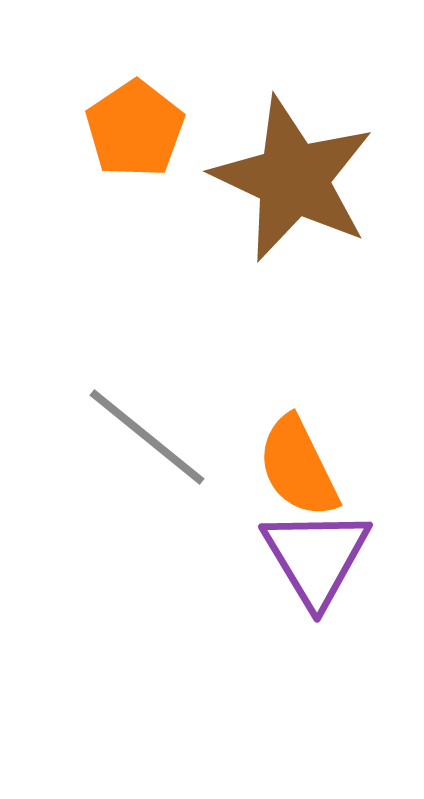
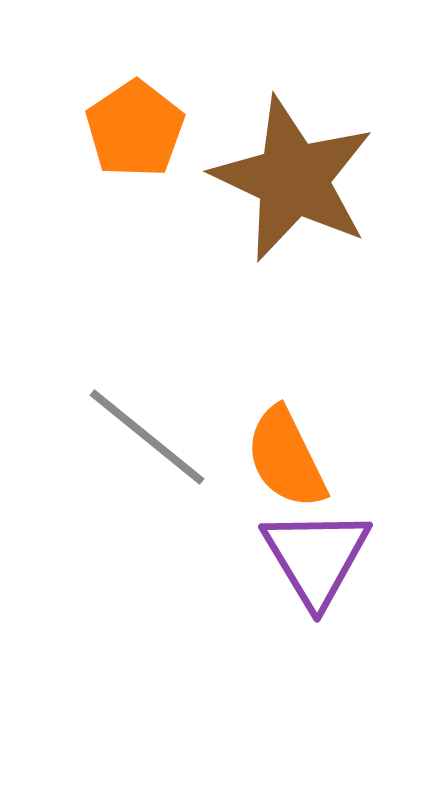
orange semicircle: moved 12 px left, 9 px up
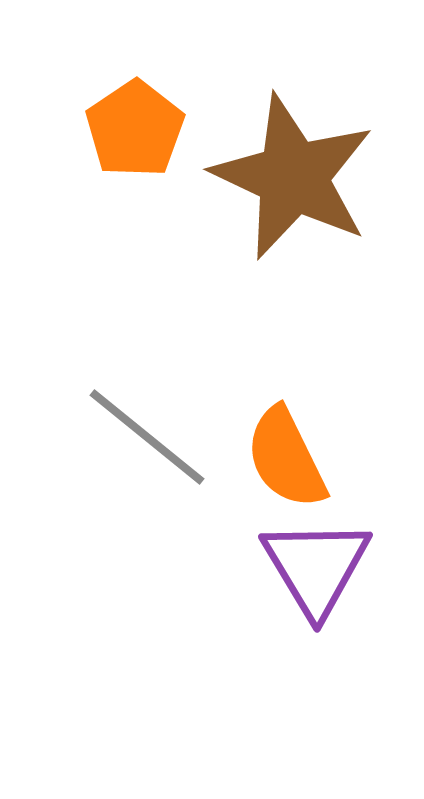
brown star: moved 2 px up
purple triangle: moved 10 px down
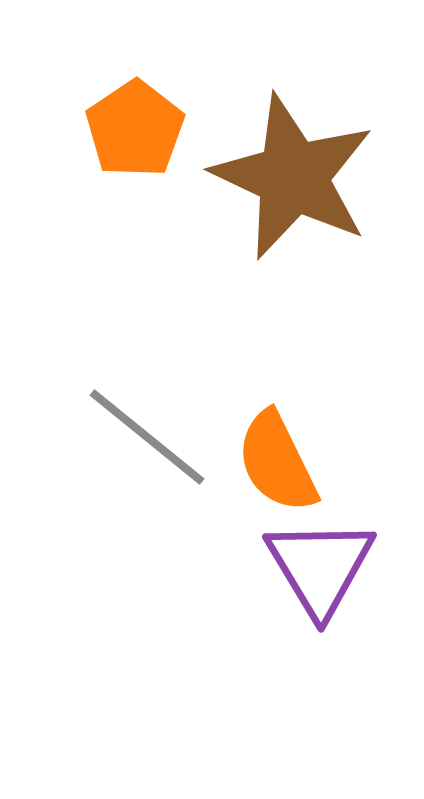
orange semicircle: moved 9 px left, 4 px down
purple triangle: moved 4 px right
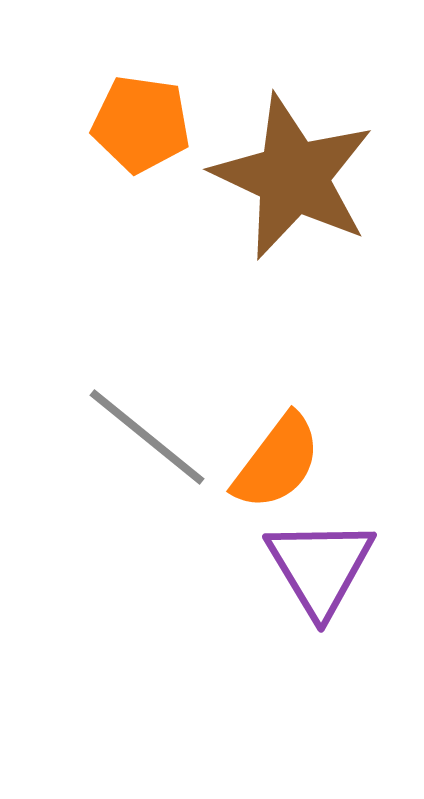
orange pentagon: moved 6 px right, 5 px up; rotated 30 degrees counterclockwise
orange semicircle: rotated 117 degrees counterclockwise
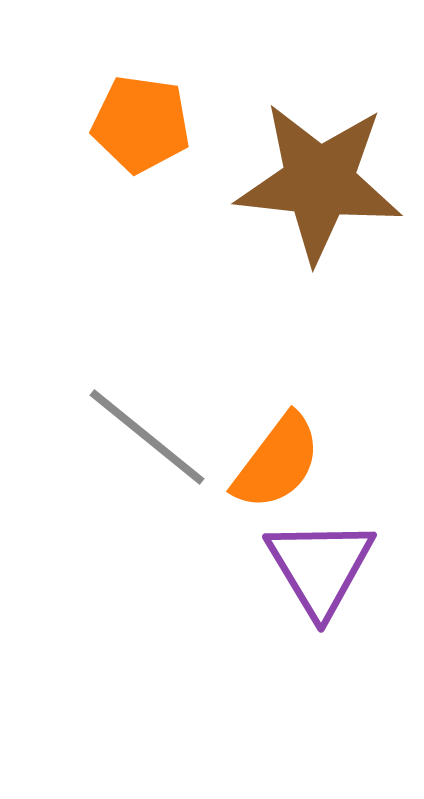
brown star: moved 26 px right, 5 px down; rotated 19 degrees counterclockwise
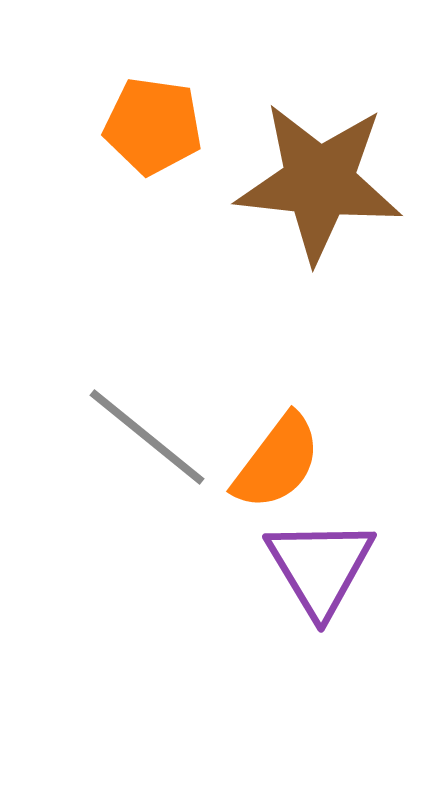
orange pentagon: moved 12 px right, 2 px down
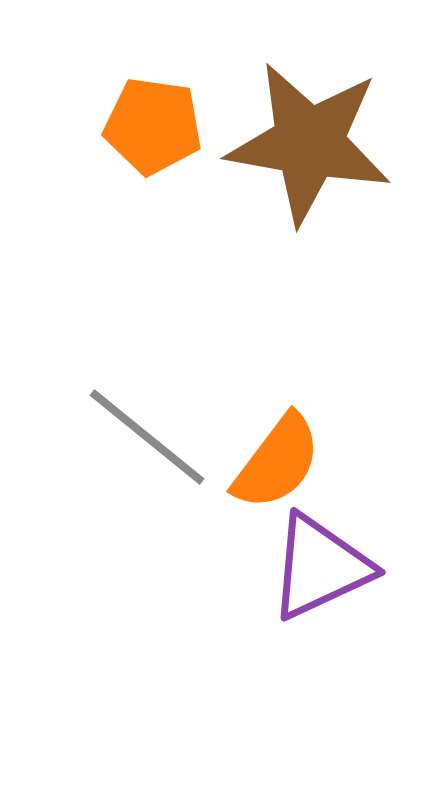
brown star: moved 10 px left, 39 px up; rotated 4 degrees clockwise
purple triangle: rotated 36 degrees clockwise
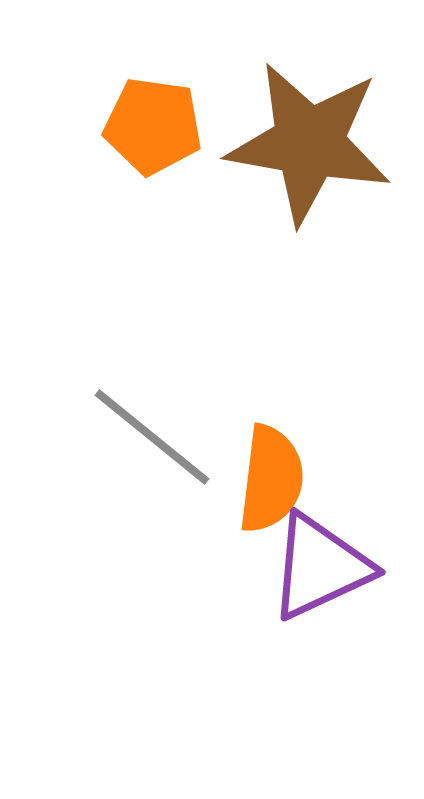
gray line: moved 5 px right
orange semicircle: moved 6 px left, 17 px down; rotated 30 degrees counterclockwise
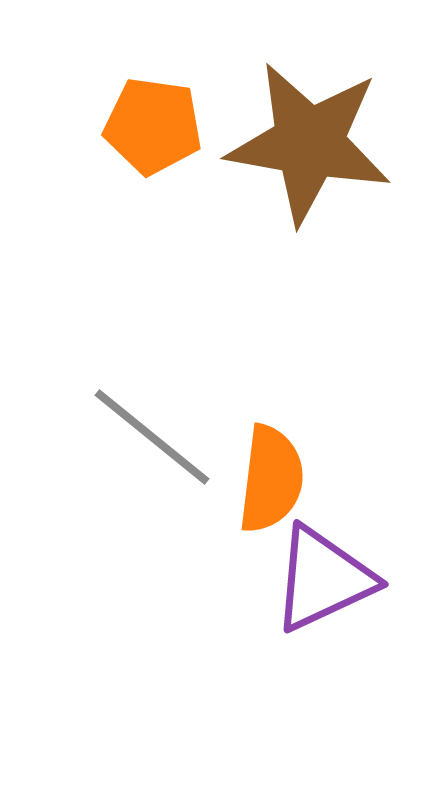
purple triangle: moved 3 px right, 12 px down
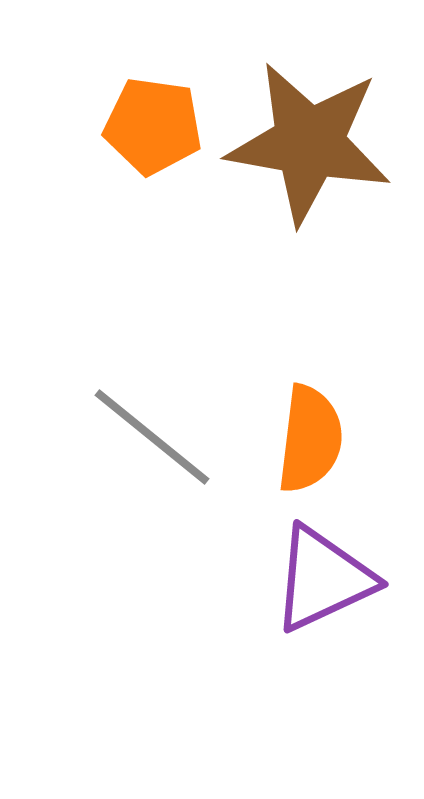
orange semicircle: moved 39 px right, 40 px up
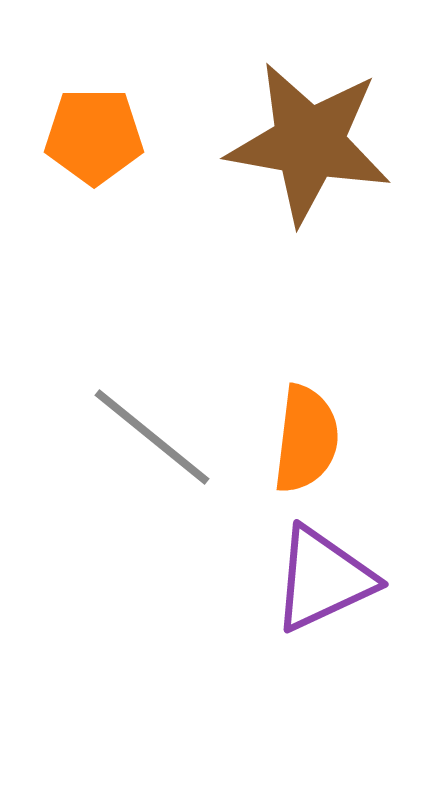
orange pentagon: moved 59 px left, 10 px down; rotated 8 degrees counterclockwise
orange semicircle: moved 4 px left
